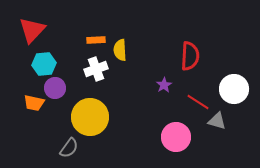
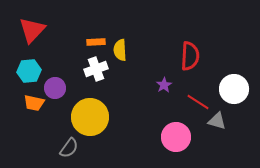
orange rectangle: moved 2 px down
cyan hexagon: moved 15 px left, 7 px down
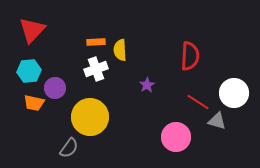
purple star: moved 17 px left
white circle: moved 4 px down
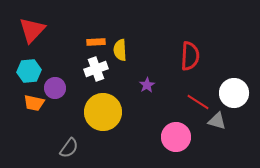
yellow circle: moved 13 px right, 5 px up
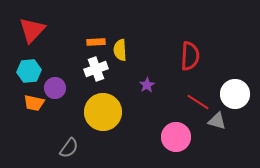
white circle: moved 1 px right, 1 px down
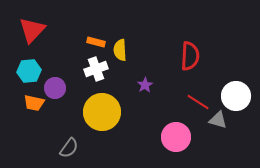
orange rectangle: rotated 18 degrees clockwise
purple star: moved 2 px left
white circle: moved 1 px right, 2 px down
yellow circle: moved 1 px left
gray triangle: moved 1 px right, 1 px up
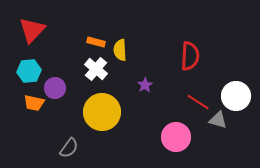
white cross: rotated 30 degrees counterclockwise
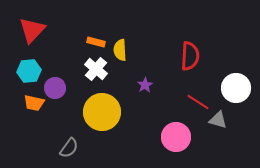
white circle: moved 8 px up
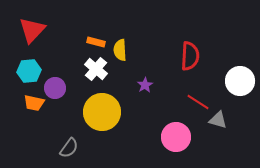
white circle: moved 4 px right, 7 px up
